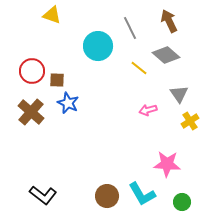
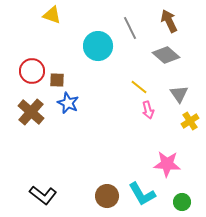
yellow line: moved 19 px down
pink arrow: rotated 90 degrees counterclockwise
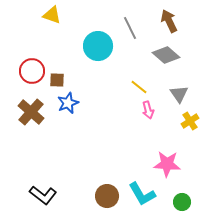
blue star: rotated 25 degrees clockwise
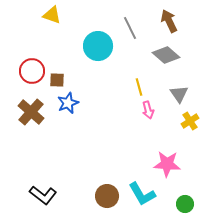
yellow line: rotated 36 degrees clockwise
green circle: moved 3 px right, 2 px down
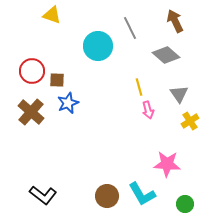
brown arrow: moved 6 px right
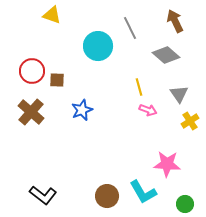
blue star: moved 14 px right, 7 px down
pink arrow: rotated 54 degrees counterclockwise
cyan L-shape: moved 1 px right, 2 px up
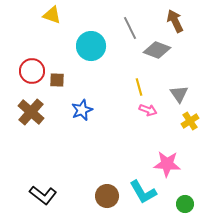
cyan circle: moved 7 px left
gray diamond: moved 9 px left, 5 px up; rotated 20 degrees counterclockwise
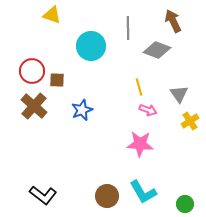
brown arrow: moved 2 px left
gray line: moved 2 px left; rotated 25 degrees clockwise
brown cross: moved 3 px right, 6 px up
pink star: moved 27 px left, 20 px up
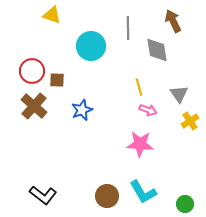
gray diamond: rotated 60 degrees clockwise
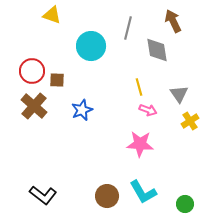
gray line: rotated 15 degrees clockwise
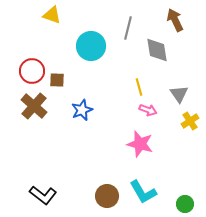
brown arrow: moved 2 px right, 1 px up
pink star: rotated 12 degrees clockwise
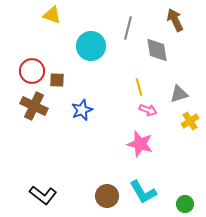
gray triangle: rotated 48 degrees clockwise
brown cross: rotated 16 degrees counterclockwise
